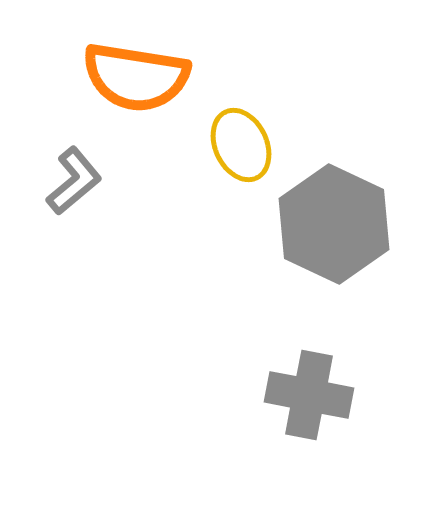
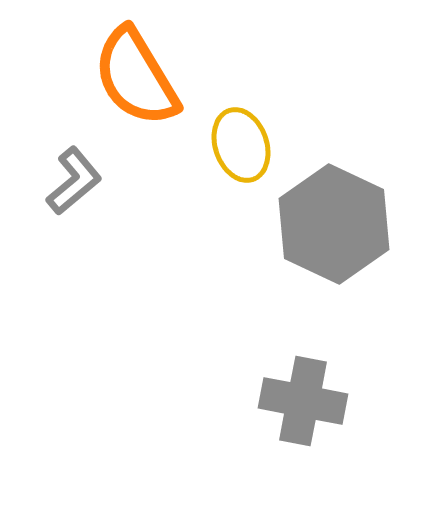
orange semicircle: rotated 50 degrees clockwise
yellow ellipse: rotated 6 degrees clockwise
gray cross: moved 6 px left, 6 px down
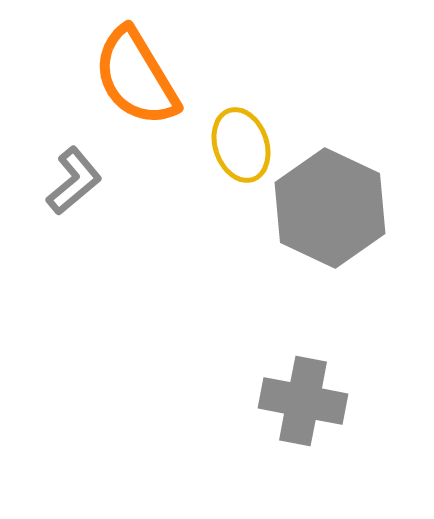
gray hexagon: moved 4 px left, 16 px up
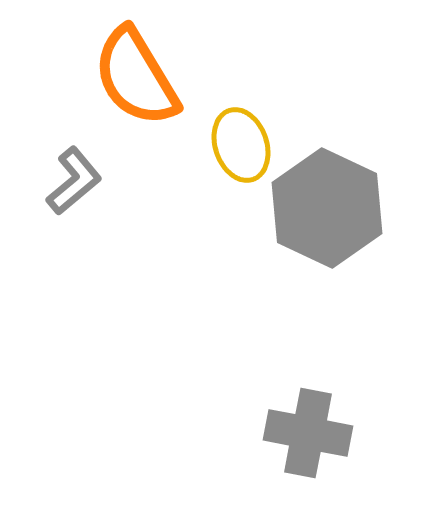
gray hexagon: moved 3 px left
gray cross: moved 5 px right, 32 px down
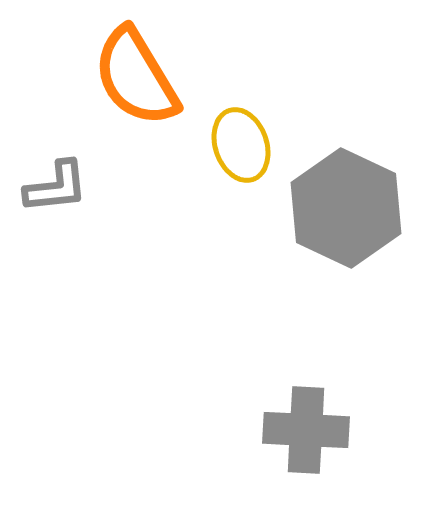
gray L-shape: moved 18 px left, 6 px down; rotated 34 degrees clockwise
gray hexagon: moved 19 px right
gray cross: moved 2 px left, 3 px up; rotated 8 degrees counterclockwise
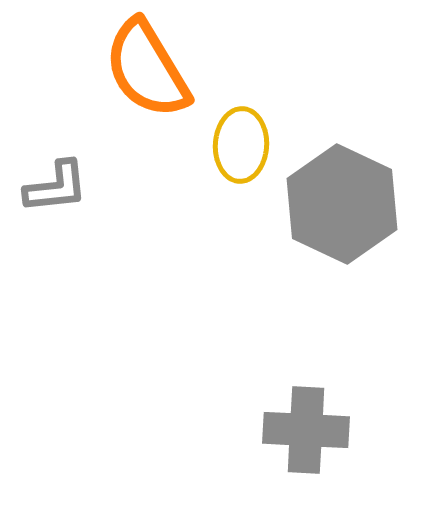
orange semicircle: moved 11 px right, 8 px up
yellow ellipse: rotated 22 degrees clockwise
gray hexagon: moved 4 px left, 4 px up
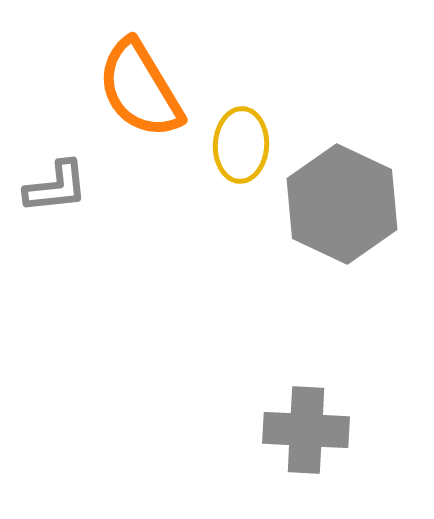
orange semicircle: moved 7 px left, 20 px down
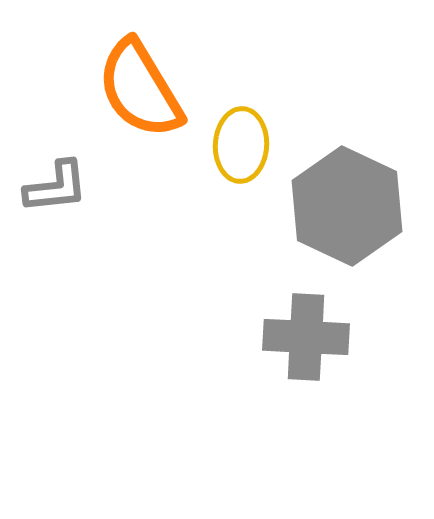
gray hexagon: moved 5 px right, 2 px down
gray cross: moved 93 px up
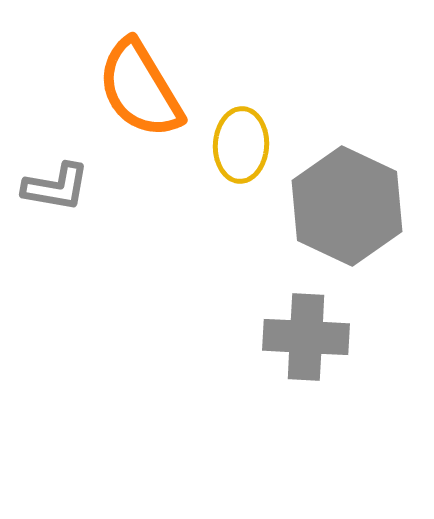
gray L-shape: rotated 16 degrees clockwise
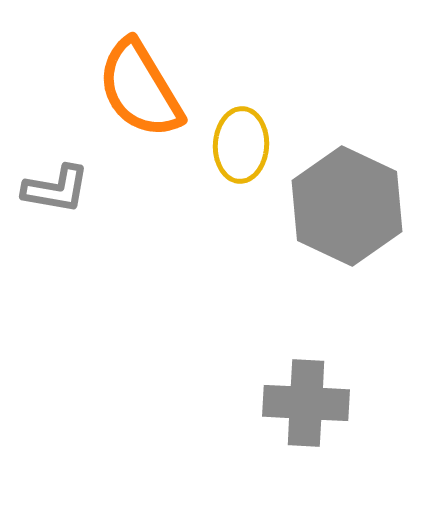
gray L-shape: moved 2 px down
gray cross: moved 66 px down
